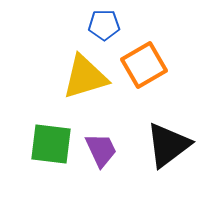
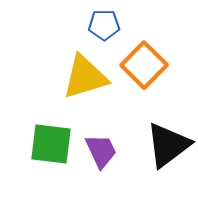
orange square: rotated 15 degrees counterclockwise
purple trapezoid: moved 1 px down
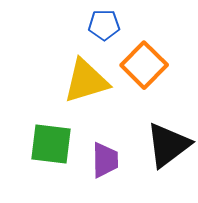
yellow triangle: moved 1 px right, 4 px down
purple trapezoid: moved 4 px right, 9 px down; rotated 24 degrees clockwise
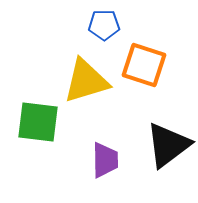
orange square: rotated 27 degrees counterclockwise
green square: moved 13 px left, 22 px up
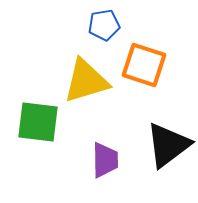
blue pentagon: rotated 8 degrees counterclockwise
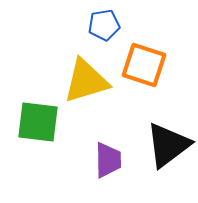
purple trapezoid: moved 3 px right
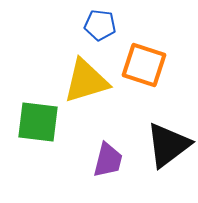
blue pentagon: moved 4 px left; rotated 16 degrees clockwise
purple trapezoid: rotated 15 degrees clockwise
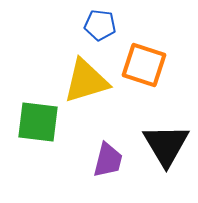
black triangle: moved 2 px left; rotated 24 degrees counterclockwise
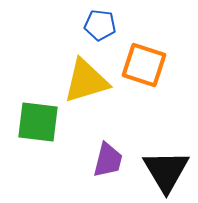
black triangle: moved 26 px down
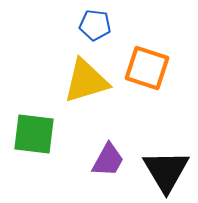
blue pentagon: moved 5 px left
orange square: moved 3 px right, 3 px down
green square: moved 4 px left, 12 px down
purple trapezoid: rotated 15 degrees clockwise
